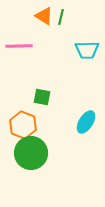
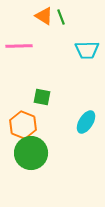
green line: rotated 35 degrees counterclockwise
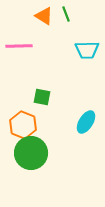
green line: moved 5 px right, 3 px up
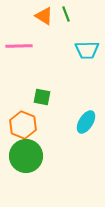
green circle: moved 5 px left, 3 px down
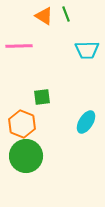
green square: rotated 18 degrees counterclockwise
orange hexagon: moved 1 px left, 1 px up
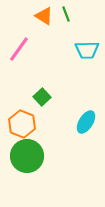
pink line: moved 3 px down; rotated 52 degrees counterclockwise
green square: rotated 36 degrees counterclockwise
green circle: moved 1 px right
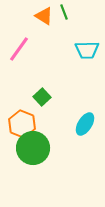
green line: moved 2 px left, 2 px up
cyan ellipse: moved 1 px left, 2 px down
green circle: moved 6 px right, 8 px up
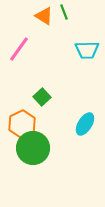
orange hexagon: rotated 12 degrees clockwise
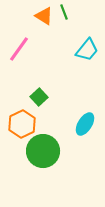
cyan trapezoid: rotated 50 degrees counterclockwise
green square: moved 3 px left
green circle: moved 10 px right, 3 px down
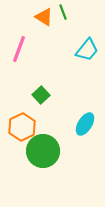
green line: moved 1 px left
orange triangle: moved 1 px down
pink line: rotated 16 degrees counterclockwise
green square: moved 2 px right, 2 px up
orange hexagon: moved 3 px down
